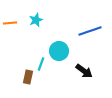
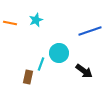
orange line: rotated 16 degrees clockwise
cyan circle: moved 2 px down
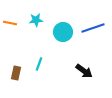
cyan star: rotated 16 degrees clockwise
blue line: moved 3 px right, 3 px up
cyan circle: moved 4 px right, 21 px up
cyan line: moved 2 px left
brown rectangle: moved 12 px left, 4 px up
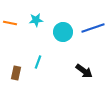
cyan line: moved 1 px left, 2 px up
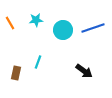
orange line: rotated 48 degrees clockwise
cyan circle: moved 2 px up
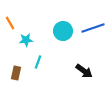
cyan star: moved 10 px left, 20 px down
cyan circle: moved 1 px down
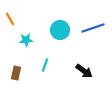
orange line: moved 4 px up
cyan circle: moved 3 px left, 1 px up
cyan line: moved 7 px right, 3 px down
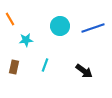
cyan circle: moved 4 px up
brown rectangle: moved 2 px left, 6 px up
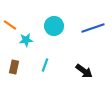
orange line: moved 6 px down; rotated 24 degrees counterclockwise
cyan circle: moved 6 px left
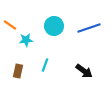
blue line: moved 4 px left
brown rectangle: moved 4 px right, 4 px down
